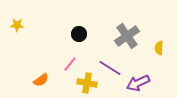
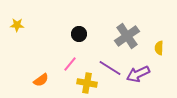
purple arrow: moved 9 px up
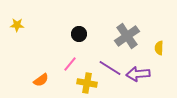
purple arrow: rotated 20 degrees clockwise
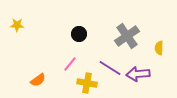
orange semicircle: moved 3 px left
